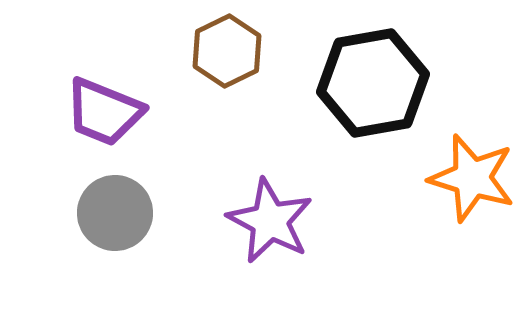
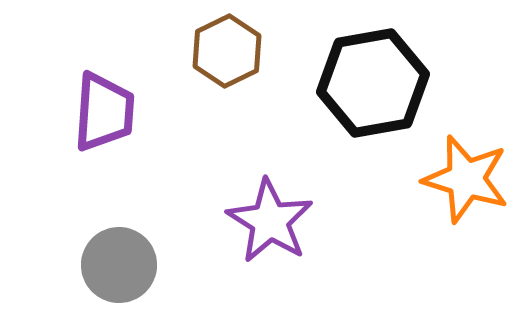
purple trapezoid: rotated 108 degrees counterclockwise
orange star: moved 6 px left, 1 px down
gray circle: moved 4 px right, 52 px down
purple star: rotated 4 degrees clockwise
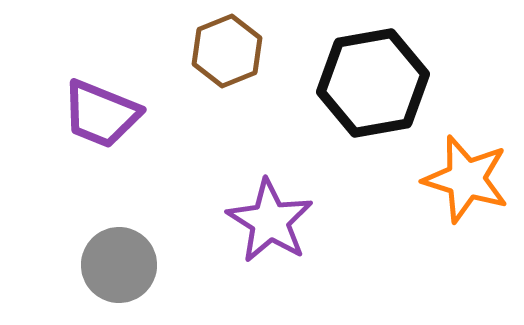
brown hexagon: rotated 4 degrees clockwise
purple trapezoid: moved 3 px left, 2 px down; rotated 108 degrees clockwise
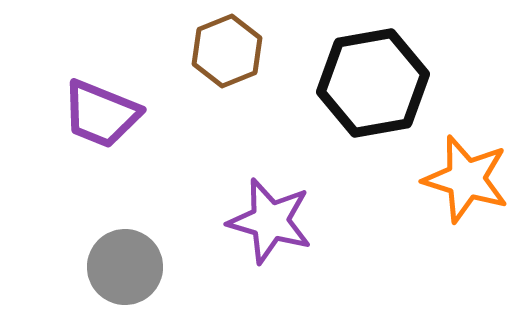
purple star: rotated 16 degrees counterclockwise
gray circle: moved 6 px right, 2 px down
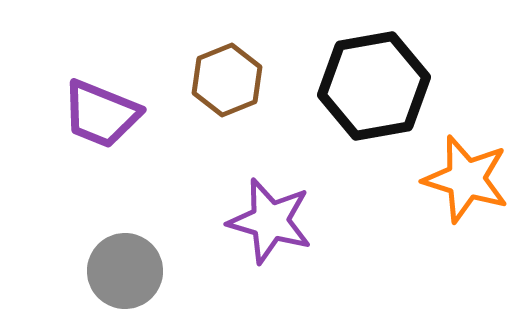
brown hexagon: moved 29 px down
black hexagon: moved 1 px right, 3 px down
gray circle: moved 4 px down
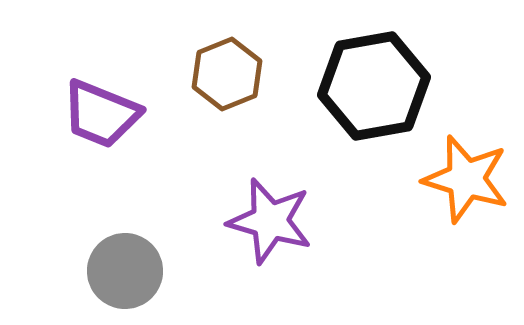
brown hexagon: moved 6 px up
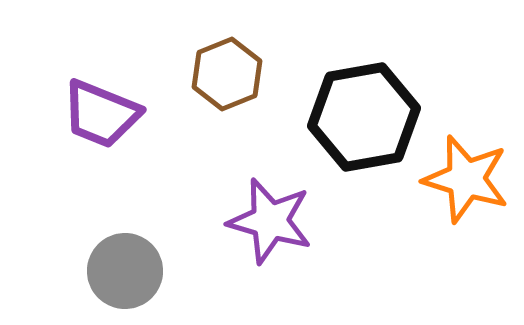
black hexagon: moved 10 px left, 31 px down
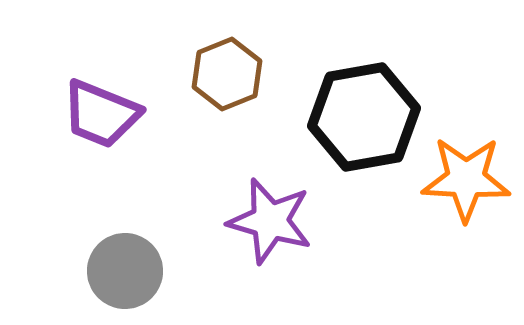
orange star: rotated 14 degrees counterclockwise
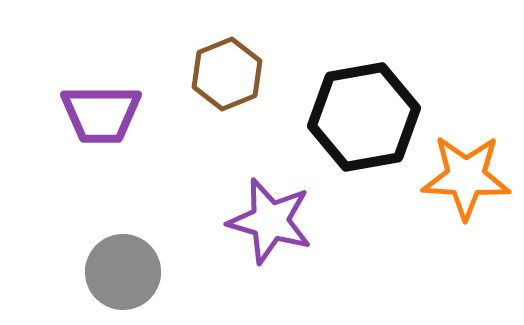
purple trapezoid: rotated 22 degrees counterclockwise
orange star: moved 2 px up
gray circle: moved 2 px left, 1 px down
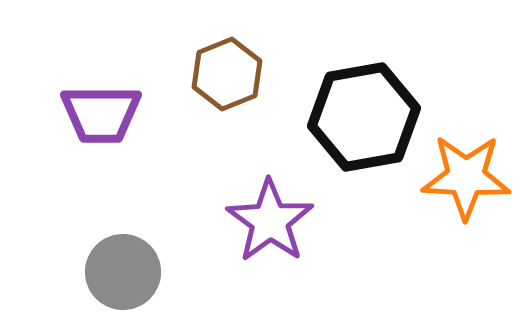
purple star: rotated 20 degrees clockwise
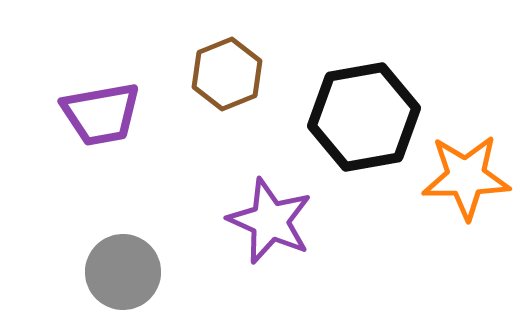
purple trapezoid: rotated 10 degrees counterclockwise
orange star: rotated 4 degrees counterclockwise
purple star: rotated 12 degrees counterclockwise
